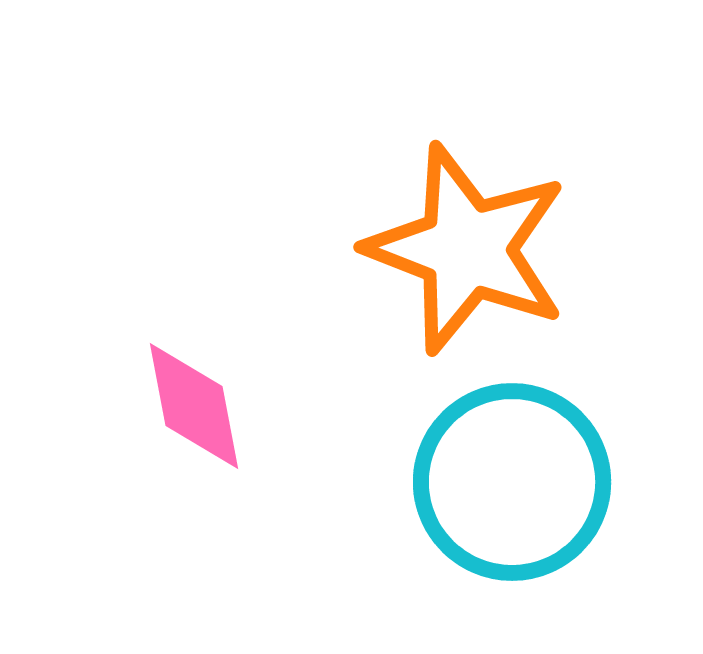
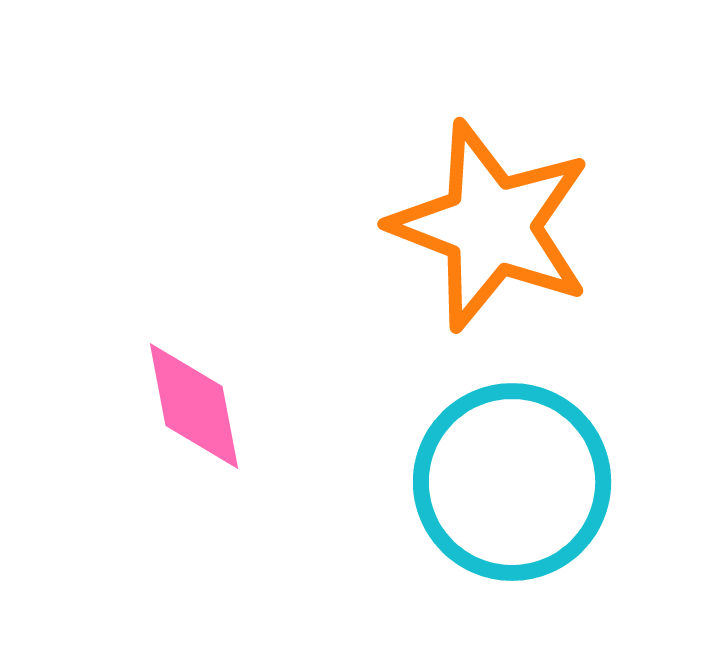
orange star: moved 24 px right, 23 px up
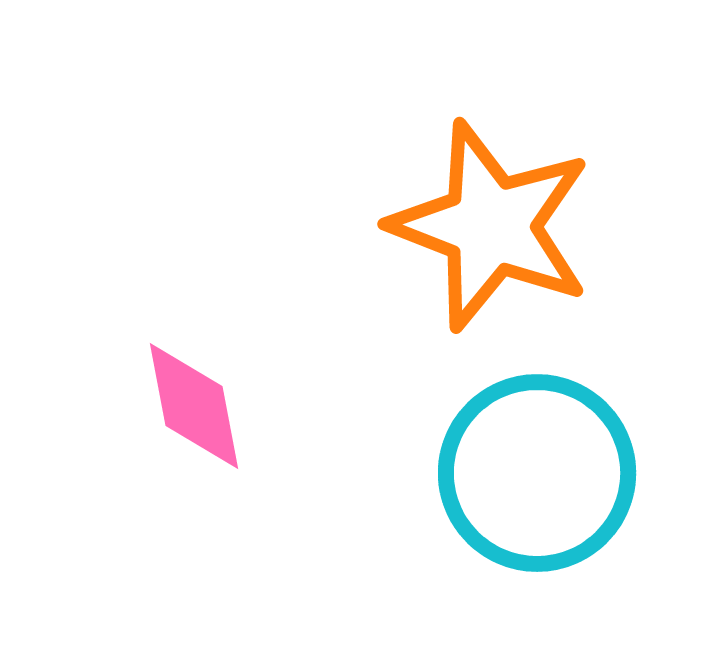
cyan circle: moved 25 px right, 9 px up
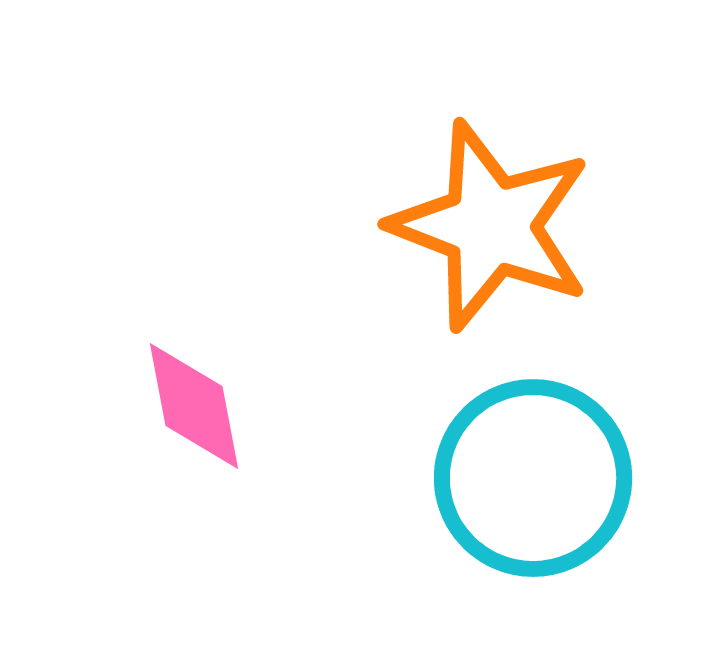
cyan circle: moved 4 px left, 5 px down
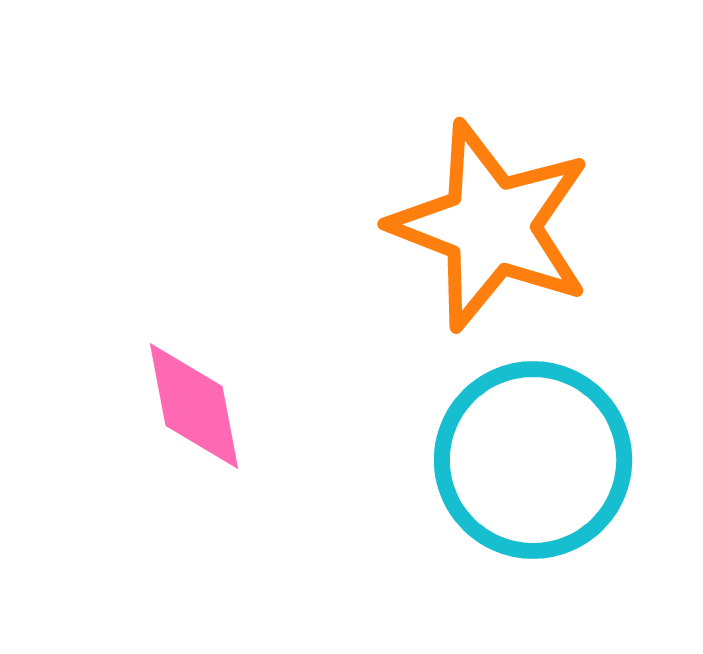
cyan circle: moved 18 px up
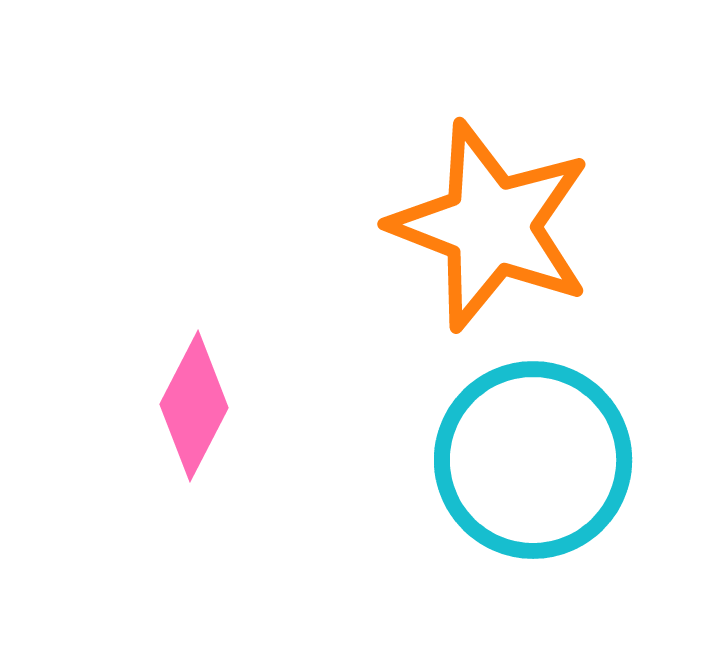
pink diamond: rotated 38 degrees clockwise
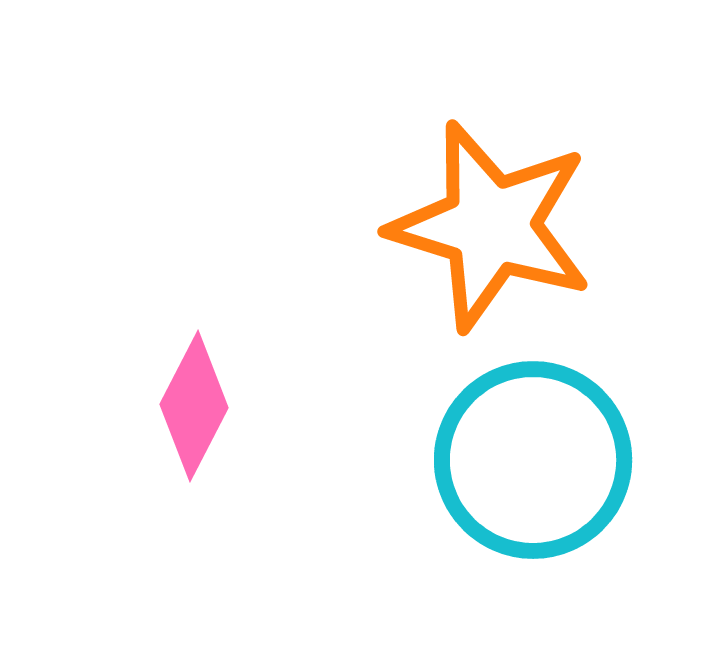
orange star: rotated 4 degrees counterclockwise
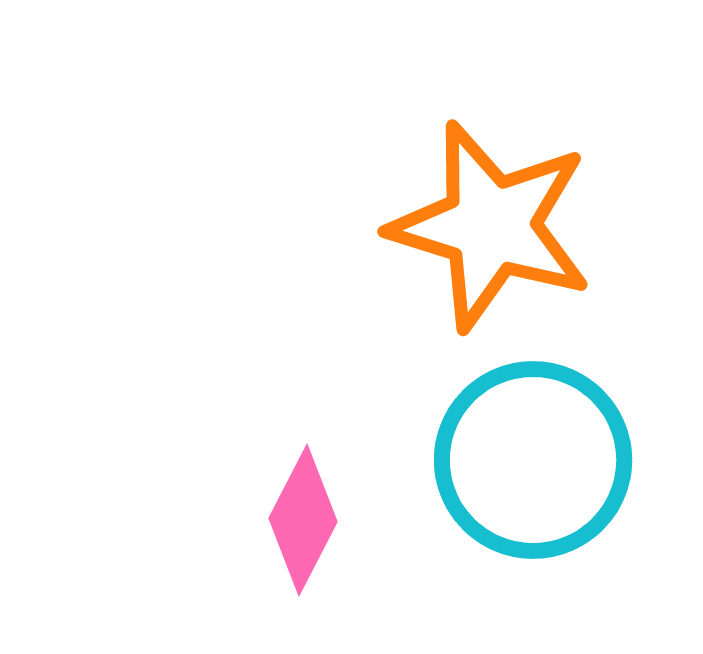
pink diamond: moved 109 px right, 114 px down
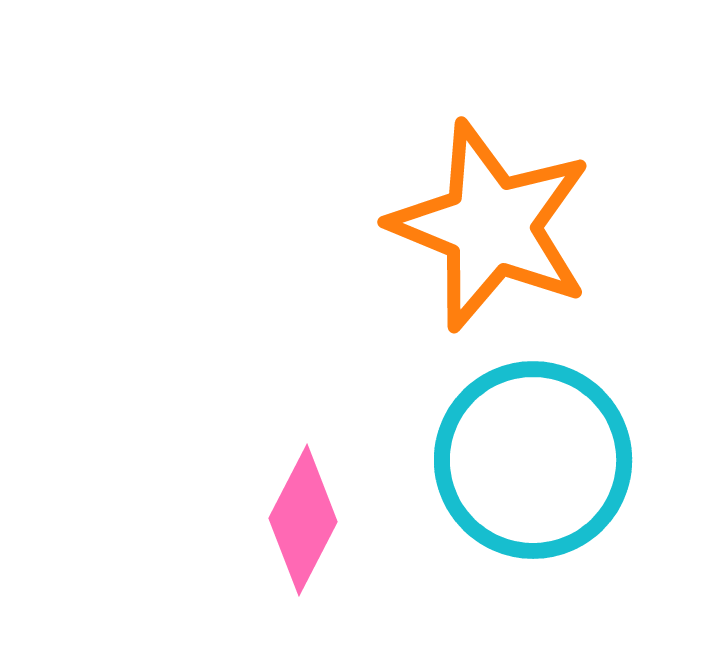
orange star: rotated 5 degrees clockwise
